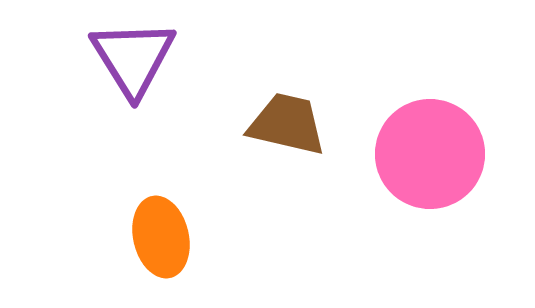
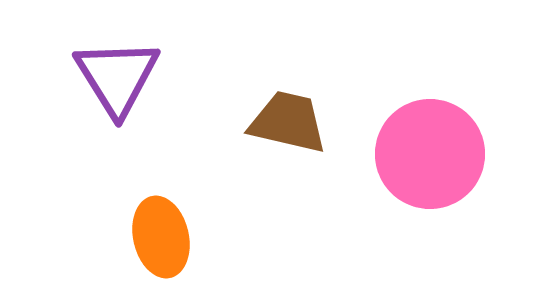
purple triangle: moved 16 px left, 19 px down
brown trapezoid: moved 1 px right, 2 px up
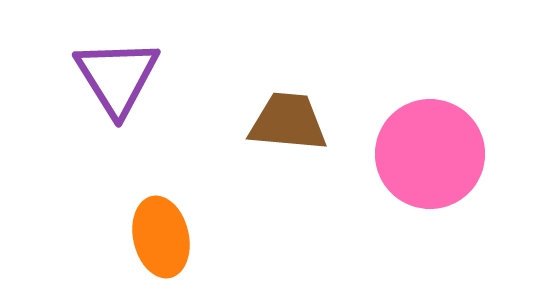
brown trapezoid: rotated 8 degrees counterclockwise
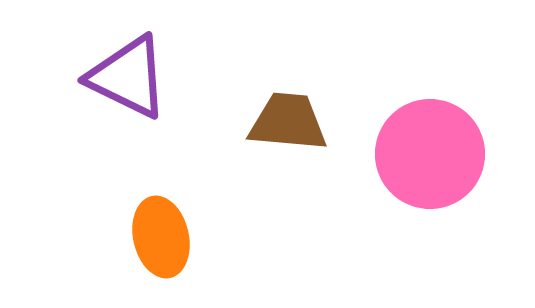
purple triangle: moved 11 px right; rotated 32 degrees counterclockwise
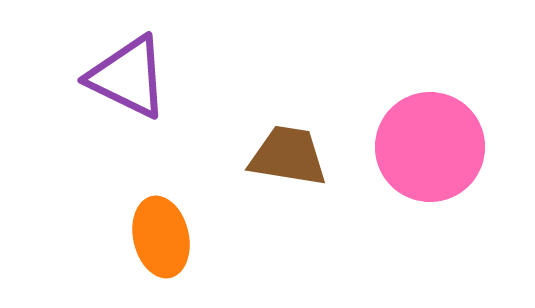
brown trapezoid: moved 34 px down; rotated 4 degrees clockwise
pink circle: moved 7 px up
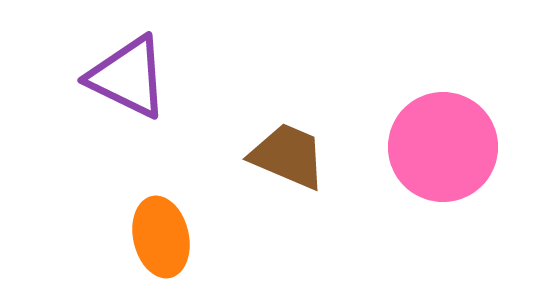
pink circle: moved 13 px right
brown trapezoid: rotated 14 degrees clockwise
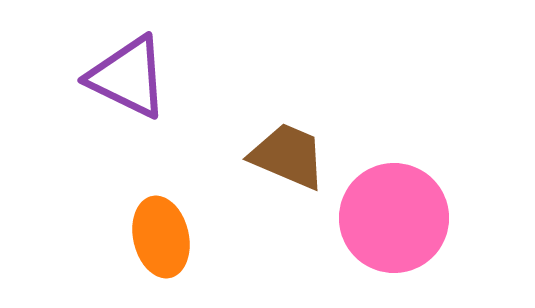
pink circle: moved 49 px left, 71 px down
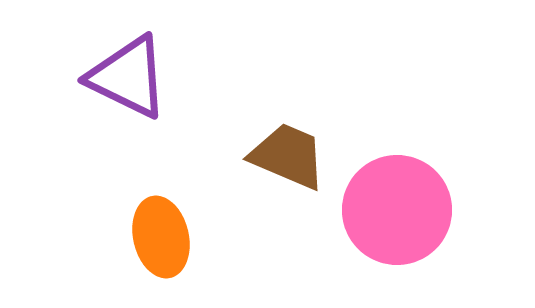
pink circle: moved 3 px right, 8 px up
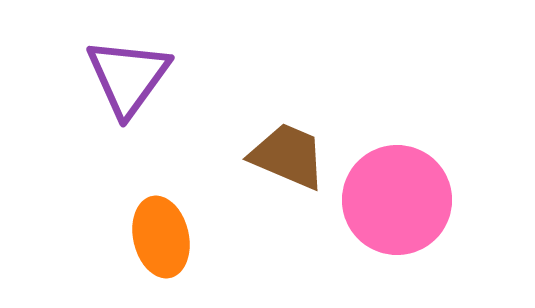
purple triangle: rotated 40 degrees clockwise
pink circle: moved 10 px up
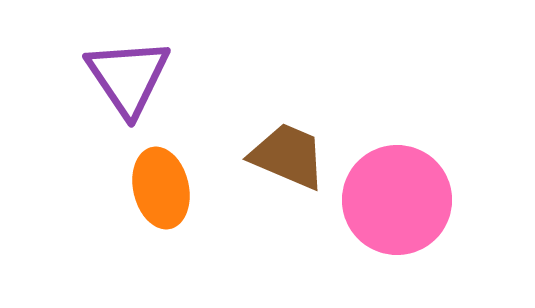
purple triangle: rotated 10 degrees counterclockwise
orange ellipse: moved 49 px up
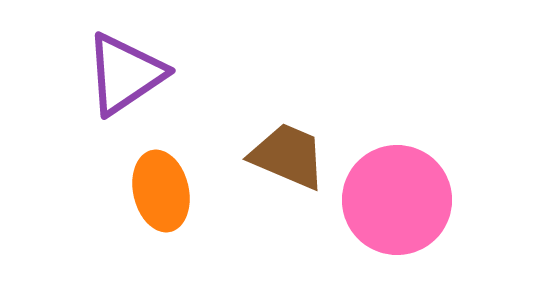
purple triangle: moved 3 px left, 3 px up; rotated 30 degrees clockwise
orange ellipse: moved 3 px down
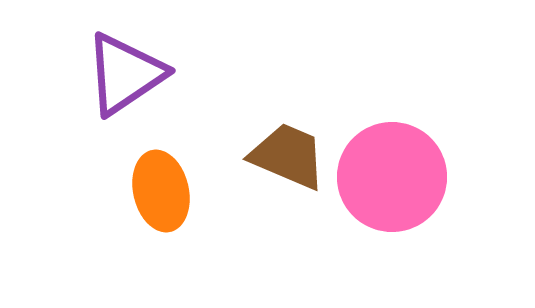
pink circle: moved 5 px left, 23 px up
